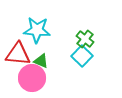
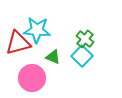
red triangle: moved 11 px up; rotated 20 degrees counterclockwise
green triangle: moved 12 px right, 4 px up
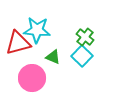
green cross: moved 2 px up
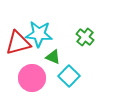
cyan star: moved 2 px right, 4 px down
cyan square: moved 13 px left, 20 px down
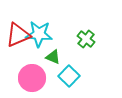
green cross: moved 1 px right, 2 px down
red triangle: moved 8 px up; rotated 8 degrees counterclockwise
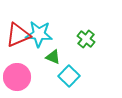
pink circle: moved 15 px left, 1 px up
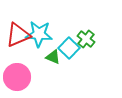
cyan square: moved 28 px up
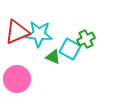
red triangle: moved 1 px left, 3 px up
green cross: rotated 24 degrees clockwise
cyan square: moved 1 px right, 1 px down; rotated 15 degrees counterclockwise
pink circle: moved 2 px down
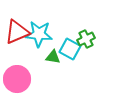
green triangle: rotated 14 degrees counterclockwise
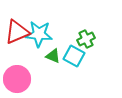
cyan square: moved 4 px right, 7 px down
green triangle: moved 1 px up; rotated 14 degrees clockwise
